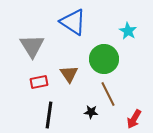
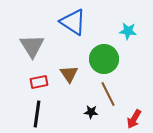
cyan star: rotated 24 degrees counterclockwise
black line: moved 12 px left, 1 px up
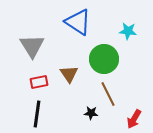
blue triangle: moved 5 px right
black star: moved 1 px down
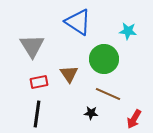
brown line: rotated 40 degrees counterclockwise
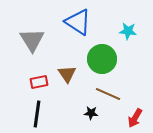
gray triangle: moved 6 px up
green circle: moved 2 px left
brown triangle: moved 2 px left
red arrow: moved 1 px right, 1 px up
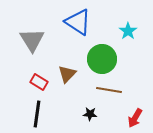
cyan star: rotated 30 degrees clockwise
brown triangle: rotated 18 degrees clockwise
red rectangle: rotated 42 degrees clockwise
brown line: moved 1 px right, 4 px up; rotated 15 degrees counterclockwise
black star: moved 1 px left, 1 px down
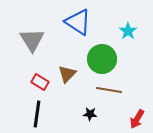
red rectangle: moved 1 px right
red arrow: moved 2 px right, 1 px down
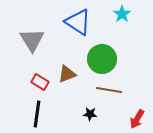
cyan star: moved 6 px left, 17 px up
brown triangle: rotated 24 degrees clockwise
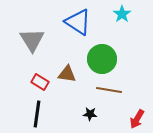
brown triangle: rotated 30 degrees clockwise
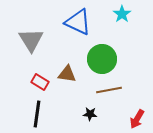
blue triangle: rotated 8 degrees counterclockwise
gray triangle: moved 1 px left
brown line: rotated 20 degrees counterclockwise
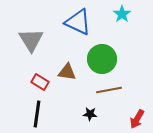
brown triangle: moved 2 px up
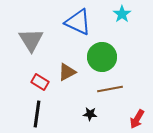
green circle: moved 2 px up
brown triangle: rotated 36 degrees counterclockwise
brown line: moved 1 px right, 1 px up
